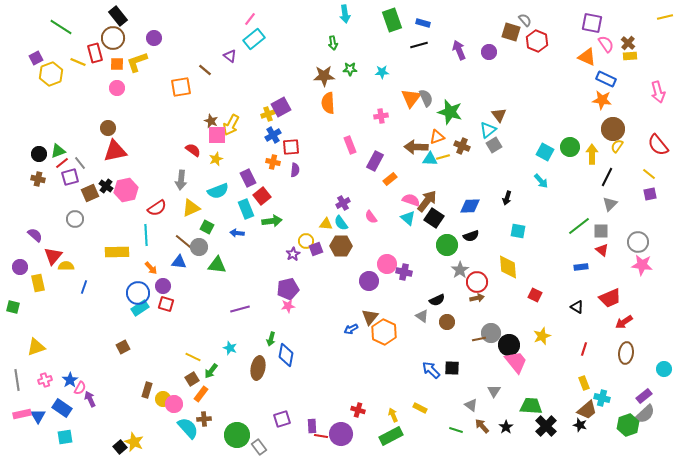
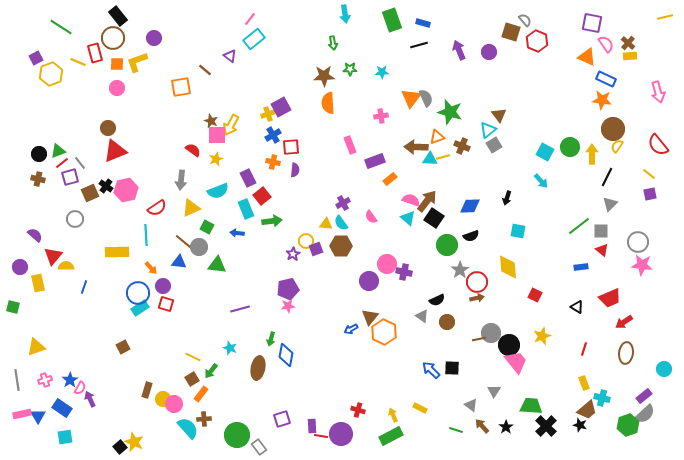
red triangle at (115, 151): rotated 10 degrees counterclockwise
purple rectangle at (375, 161): rotated 42 degrees clockwise
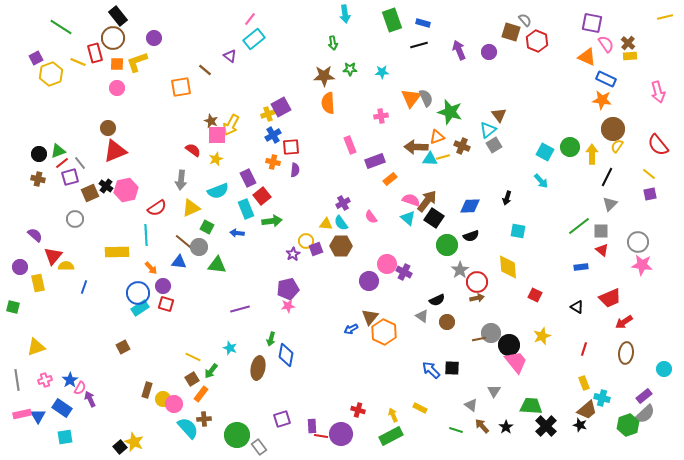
purple cross at (404, 272): rotated 14 degrees clockwise
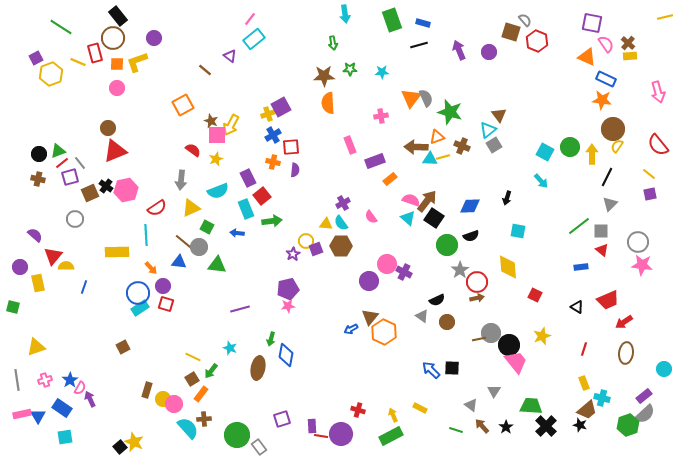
orange square at (181, 87): moved 2 px right, 18 px down; rotated 20 degrees counterclockwise
red trapezoid at (610, 298): moved 2 px left, 2 px down
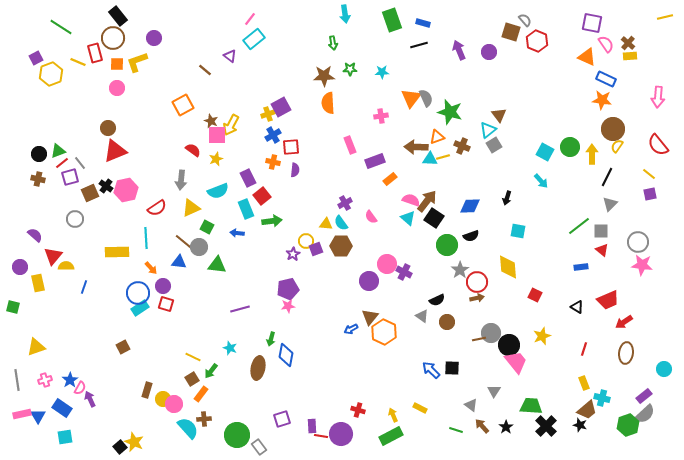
pink arrow at (658, 92): moved 5 px down; rotated 20 degrees clockwise
purple cross at (343, 203): moved 2 px right
cyan line at (146, 235): moved 3 px down
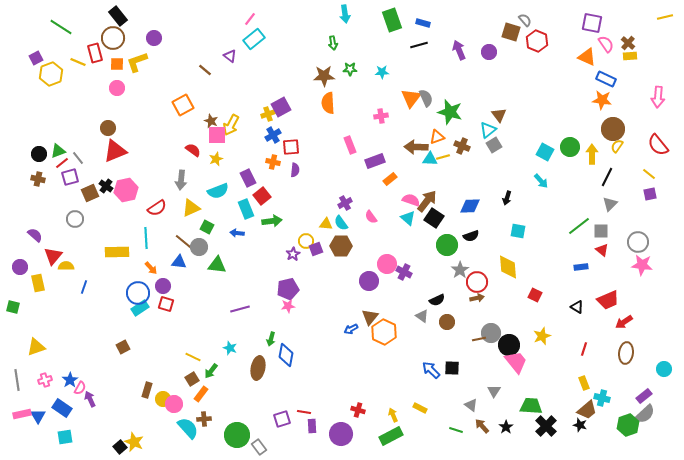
gray line at (80, 163): moved 2 px left, 5 px up
red line at (321, 436): moved 17 px left, 24 px up
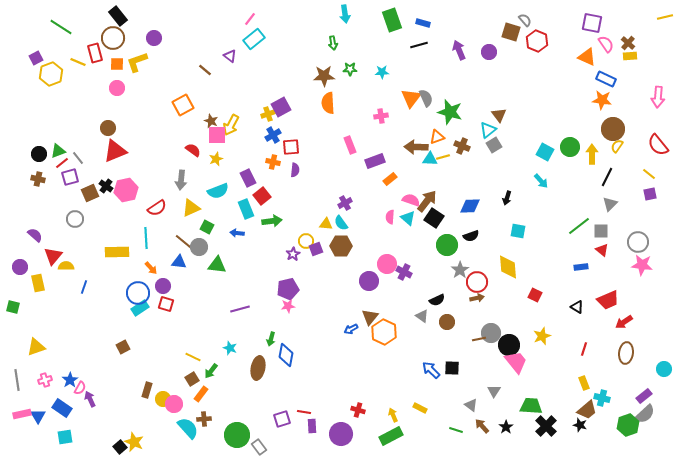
pink semicircle at (371, 217): moved 19 px right; rotated 40 degrees clockwise
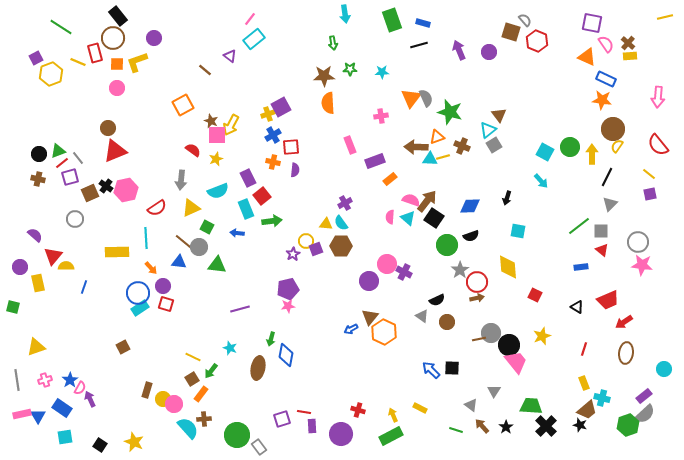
black square at (120, 447): moved 20 px left, 2 px up; rotated 16 degrees counterclockwise
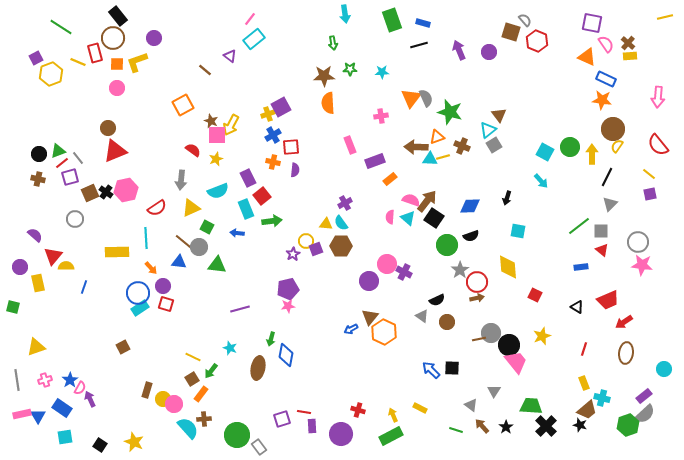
black cross at (106, 186): moved 6 px down
